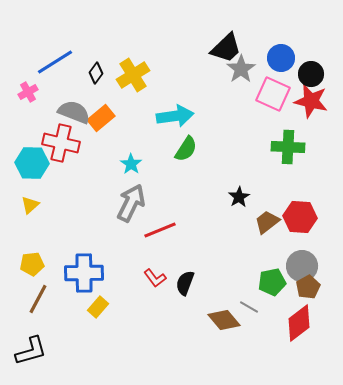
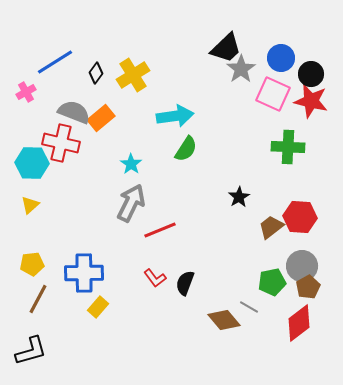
pink cross: moved 2 px left
brown trapezoid: moved 4 px right, 5 px down
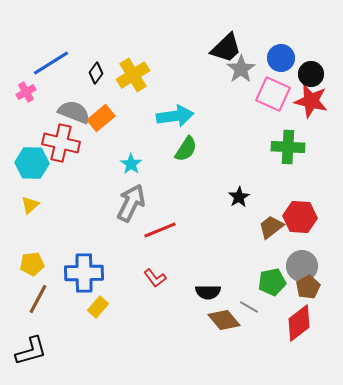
blue line: moved 4 px left, 1 px down
black semicircle: moved 23 px right, 9 px down; rotated 110 degrees counterclockwise
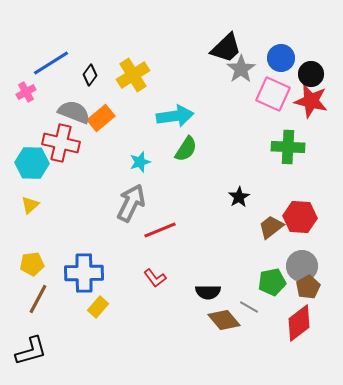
black diamond: moved 6 px left, 2 px down
cyan star: moved 9 px right, 2 px up; rotated 20 degrees clockwise
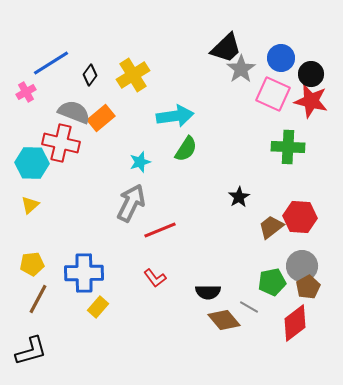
red diamond: moved 4 px left
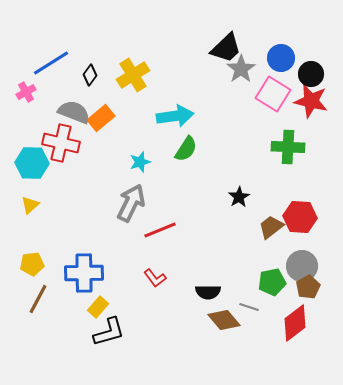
pink square: rotated 8 degrees clockwise
gray line: rotated 12 degrees counterclockwise
black L-shape: moved 78 px right, 19 px up
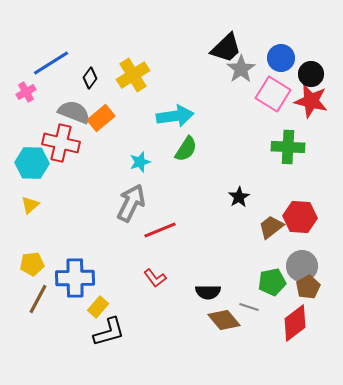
black diamond: moved 3 px down
blue cross: moved 9 px left, 5 px down
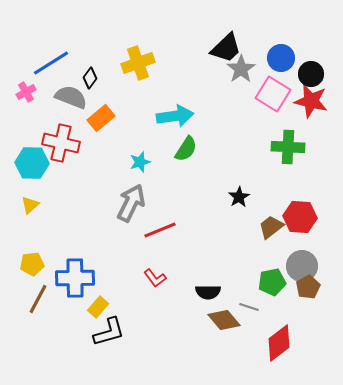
yellow cross: moved 5 px right, 12 px up; rotated 12 degrees clockwise
gray semicircle: moved 3 px left, 15 px up
red diamond: moved 16 px left, 20 px down
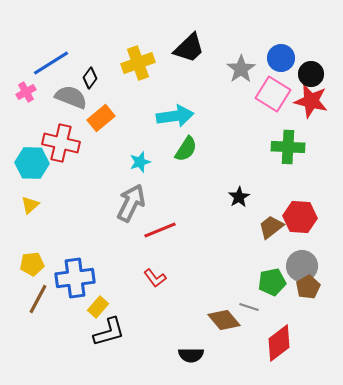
black trapezoid: moved 37 px left
blue cross: rotated 6 degrees counterclockwise
black semicircle: moved 17 px left, 63 px down
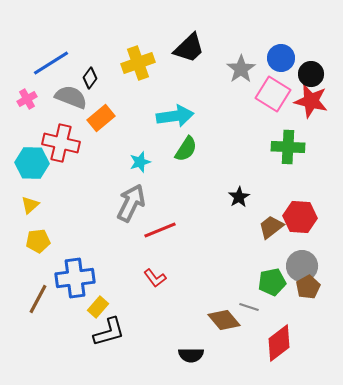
pink cross: moved 1 px right, 7 px down
yellow pentagon: moved 6 px right, 23 px up
